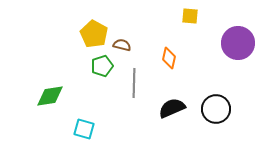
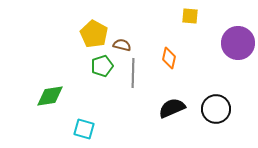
gray line: moved 1 px left, 10 px up
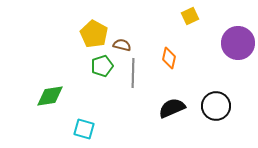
yellow square: rotated 30 degrees counterclockwise
black circle: moved 3 px up
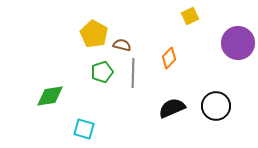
orange diamond: rotated 30 degrees clockwise
green pentagon: moved 6 px down
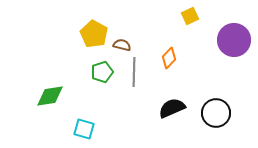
purple circle: moved 4 px left, 3 px up
gray line: moved 1 px right, 1 px up
black circle: moved 7 px down
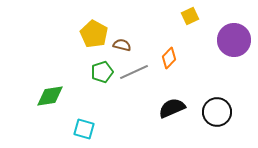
gray line: rotated 64 degrees clockwise
black circle: moved 1 px right, 1 px up
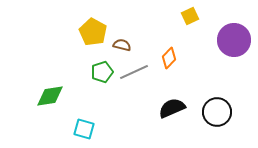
yellow pentagon: moved 1 px left, 2 px up
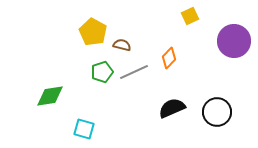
purple circle: moved 1 px down
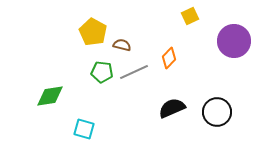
green pentagon: rotated 25 degrees clockwise
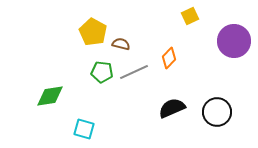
brown semicircle: moved 1 px left, 1 px up
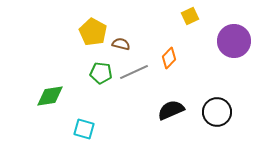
green pentagon: moved 1 px left, 1 px down
black semicircle: moved 1 px left, 2 px down
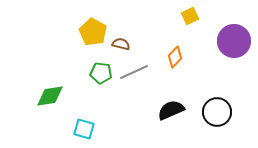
orange diamond: moved 6 px right, 1 px up
